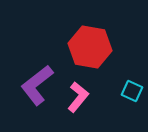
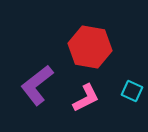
pink L-shape: moved 8 px right, 1 px down; rotated 24 degrees clockwise
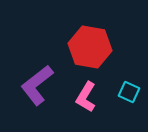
cyan square: moved 3 px left, 1 px down
pink L-shape: moved 1 px up; rotated 148 degrees clockwise
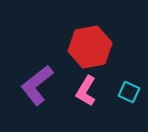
red hexagon: rotated 21 degrees counterclockwise
pink L-shape: moved 6 px up
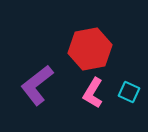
red hexagon: moved 2 px down
pink L-shape: moved 7 px right, 2 px down
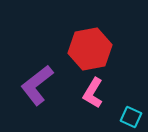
cyan square: moved 2 px right, 25 px down
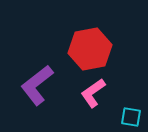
pink L-shape: rotated 24 degrees clockwise
cyan square: rotated 15 degrees counterclockwise
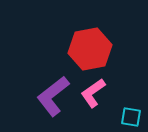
purple L-shape: moved 16 px right, 11 px down
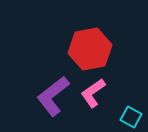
cyan square: rotated 20 degrees clockwise
